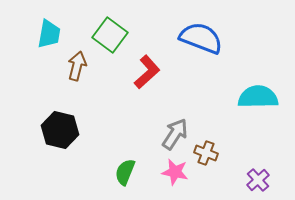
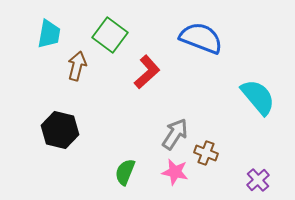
cyan semicircle: rotated 51 degrees clockwise
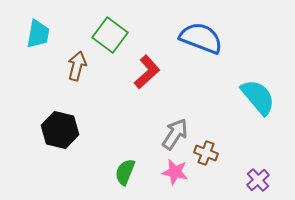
cyan trapezoid: moved 11 px left
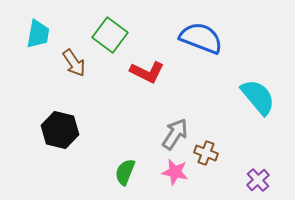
brown arrow: moved 3 px left, 3 px up; rotated 132 degrees clockwise
red L-shape: rotated 68 degrees clockwise
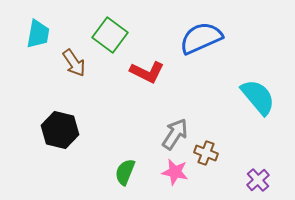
blue semicircle: rotated 45 degrees counterclockwise
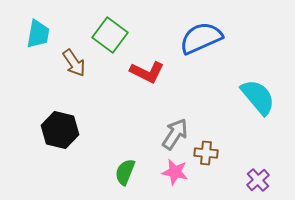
brown cross: rotated 15 degrees counterclockwise
